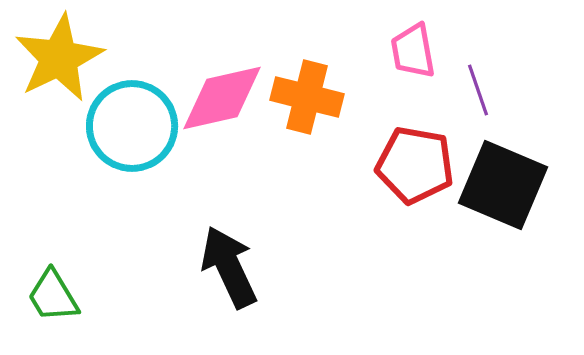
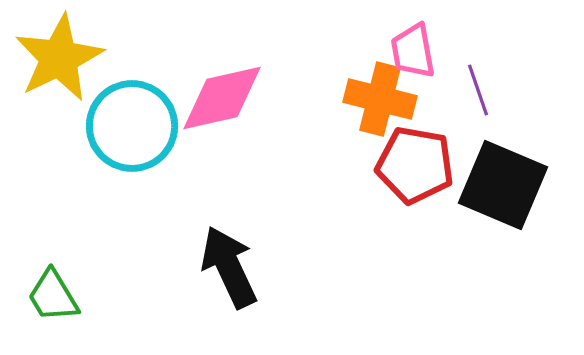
orange cross: moved 73 px right, 2 px down
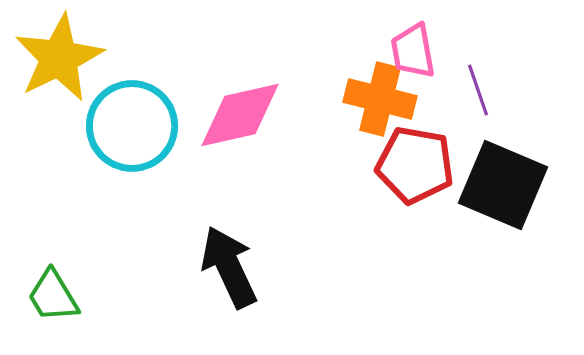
pink diamond: moved 18 px right, 17 px down
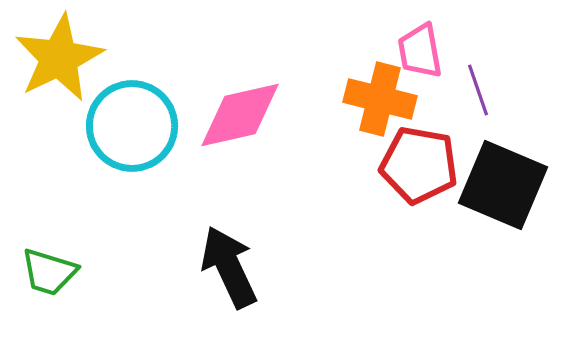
pink trapezoid: moved 7 px right
red pentagon: moved 4 px right
green trapezoid: moved 4 px left, 24 px up; rotated 42 degrees counterclockwise
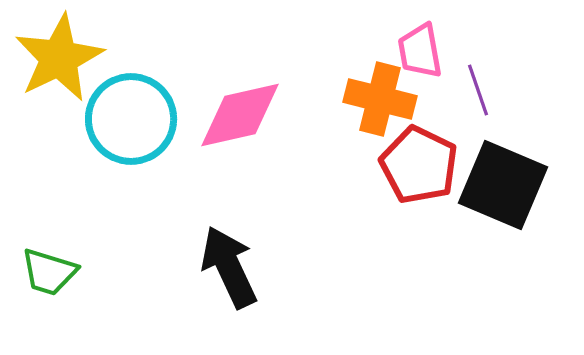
cyan circle: moved 1 px left, 7 px up
red pentagon: rotated 16 degrees clockwise
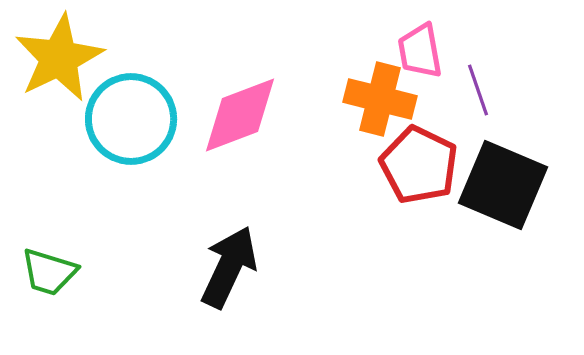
pink diamond: rotated 8 degrees counterclockwise
black arrow: rotated 50 degrees clockwise
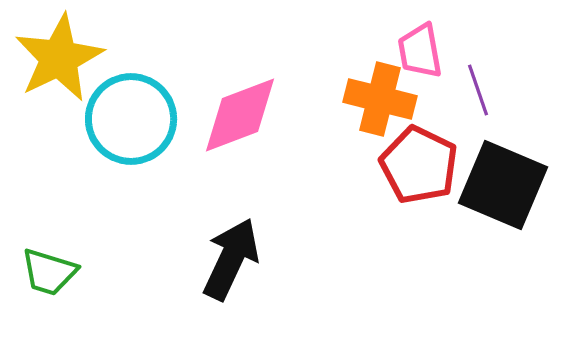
black arrow: moved 2 px right, 8 px up
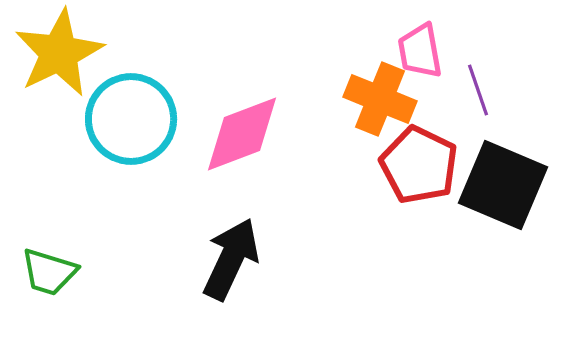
yellow star: moved 5 px up
orange cross: rotated 8 degrees clockwise
pink diamond: moved 2 px right, 19 px down
